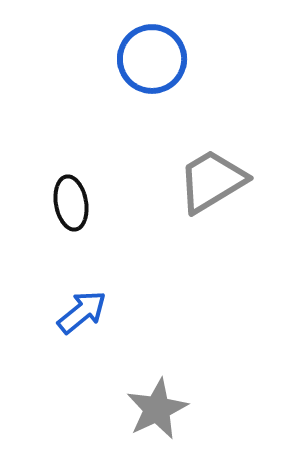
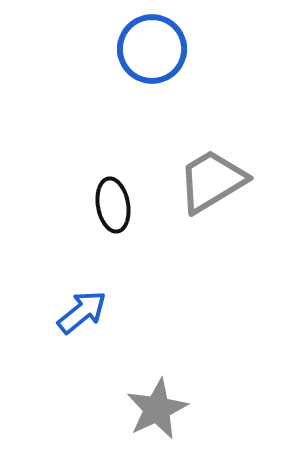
blue circle: moved 10 px up
black ellipse: moved 42 px right, 2 px down
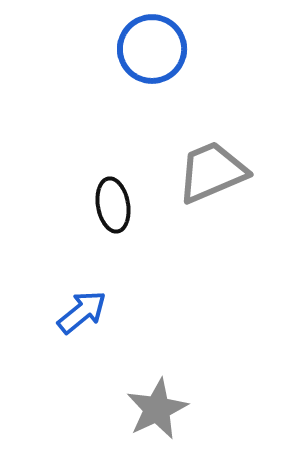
gray trapezoid: moved 9 px up; rotated 8 degrees clockwise
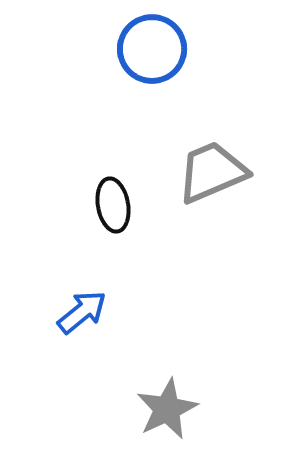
gray star: moved 10 px right
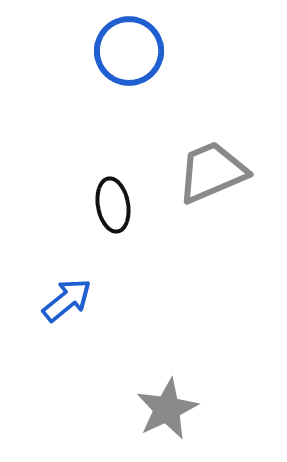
blue circle: moved 23 px left, 2 px down
blue arrow: moved 15 px left, 12 px up
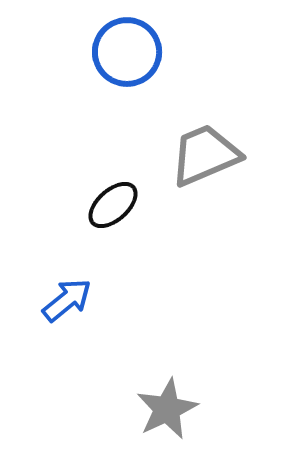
blue circle: moved 2 px left, 1 px down
gray trapezoid: moved 7 px left, 17 px up
black ellipse: rotated 58 degrees clockwise
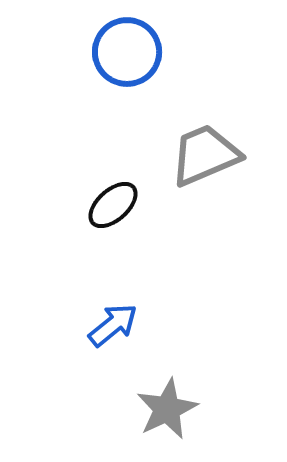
blue arrow: moved 46 px right, 25 px down
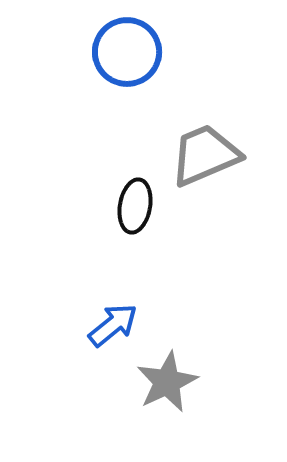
black ellipse: moved 22 px right, 1 px down; rotated 38 degrees counterclockwise
gray star: moved 27 px up
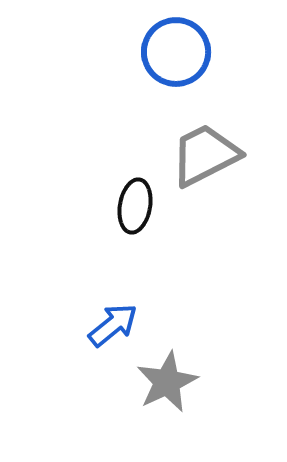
blue circle: moved 49 px right
gray trapezoid: rotated 4 degrees counterclockwise
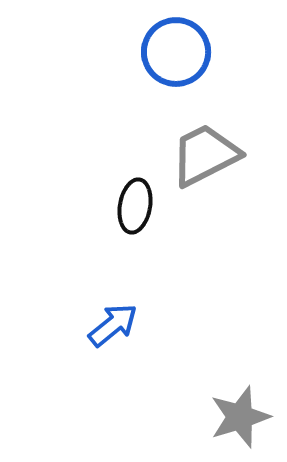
gray star: moved 73 px right, 35 px down; rotated 8 degrees clockwise
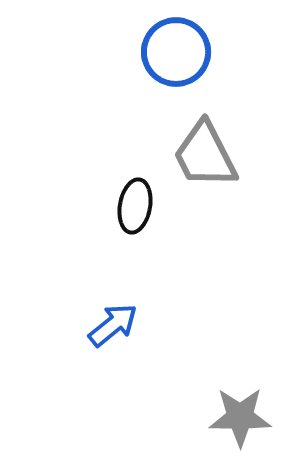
gray trapezoid: rotated 90 degrees counterclockwise
gray star: rotated 18 degrees clockwise
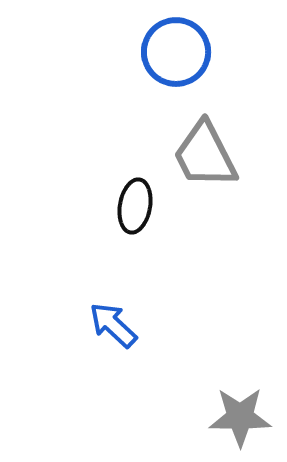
blue arrow: rotated 98 degrees counterclockwise
